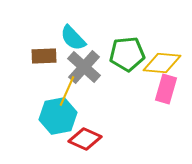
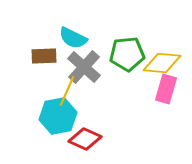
cyan semicircle: rotated 20 degrees counterclockwise
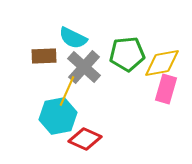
yellow diamond: rotated 15 degrees counterclockwise
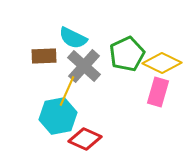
green pentagon: rotated 20 degrees counterclockwise
yellow diamond: rotated 36 degrees clockwise
gray cross: moved 1 px up
pink rectangle: moved 8 px left, 3 px down
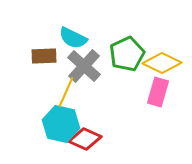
yellow line: moved 1 px left, 1 px down
cyan hexagon: moved 3 px right, 8 px down; rotated 24 degrees clockwise
